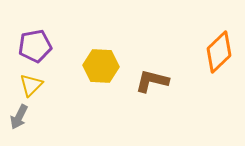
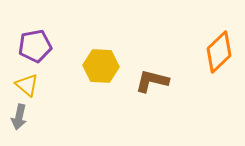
yellow triangle: moved 4 px left; rotated 35 degrees counterclockwise
gray arrow: rotated 15 degrees counterclockwise
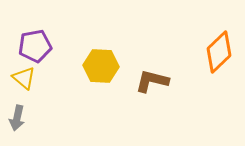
yellow triangle: moved 3 px left, 7 px up
gray arrow: moved 2 px left, 1 px down
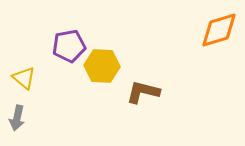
purple pentagon: moved 34 px right
orange diamond: moved 22 px up; rotated 27 degrees clockwise
yellow hexagon: moved 1 px right
brown L-shape: moved 9 px left, 11 px down
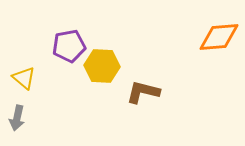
orange diamond: moved 7 px down; rotated 12 degrees clockwise
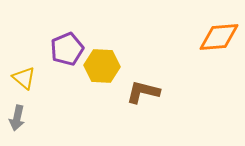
purple pentagon: moved 2 px left, 3 px down; rotated 12 degrees counterclockwise
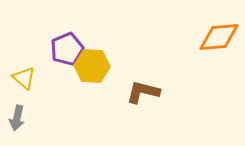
yellow hexagon: moved 10 px left
